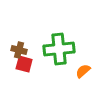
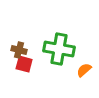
green cross: rotated 16 degrees clockwise
orange semicircle: moved 1 px right, 1 px up
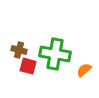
green cross: moved 4 px left, 5 px down
red square: moved 4 px right, 2 px down
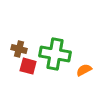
brown cross: moved 1 px up
orange semicircle: rotated 14 degrees clockwise
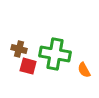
orange semicircle: rotated 91 degrees counterclockwise
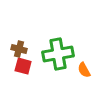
green cross: moved 3 px right; rotated 20 degrees counterclockwise
red square: moved 5 px left
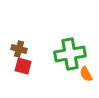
green cross: moved 12 px right
orange semicircle: moved 2 px right, 4 px down
